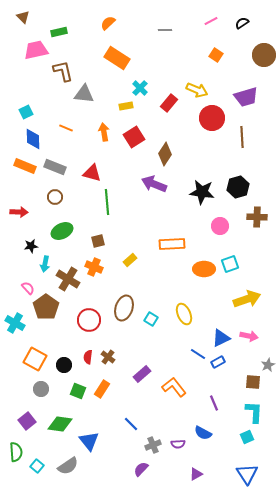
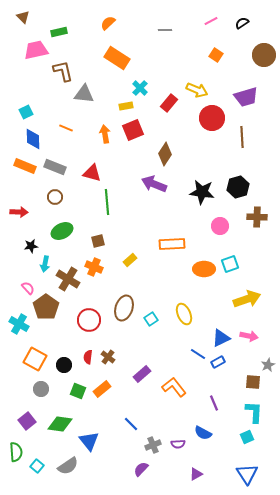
orange arrow at (104, 132): moved 1 px right, 2 px down
red square at (134, 137): moved 1 px left, 7 px up; rotated 10 degrees clockwise
cyan square at (151, 319): rotated 24 degrees clockwise
cyan cross at (15, 323): moved 4 px right, 1 px down
orange rectangle at (102, 389): rotated 18 degrees clockwise
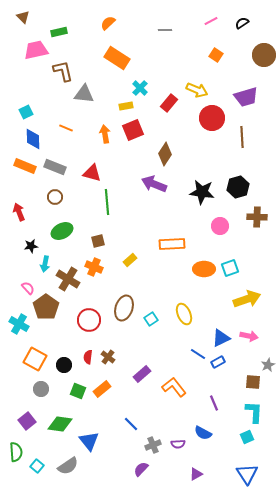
red arrow at (19, 212): rotated 114 degrees counterclockwise
cyan square at (230, 264): moved 4 px down
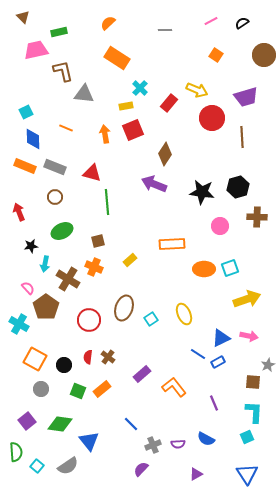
blue semicircle at (203, 433): moved 3 px right, 6 px down
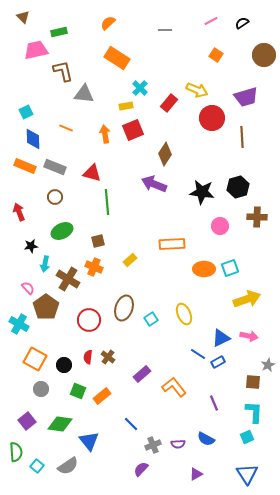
orange rectangle at (102, 389): moved 7 px down
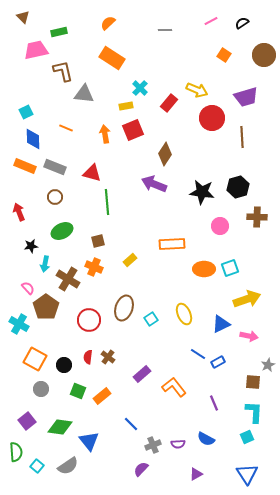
orange square at (216, 55): moved 8 px right
orange rectangle at (117, 58): moved 5 px left
blue triangle at (221, 338): moved 14 px up
green diamond at (60, 424): moved 3 px down
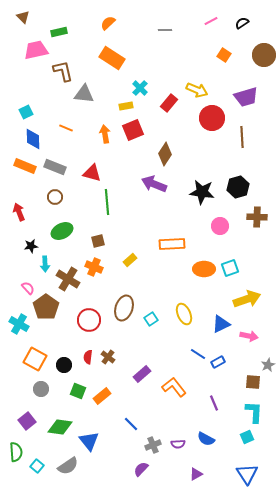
cyan arrow at (45, 264): rotated 14 degrees counterclockwise
